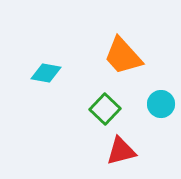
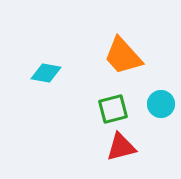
green square: moved 8 px right; rotated 32 degrees clockwise
red triangle: moved 4 px up
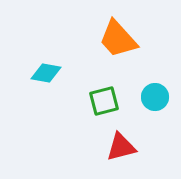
orange trapezoid: moved 5 px left, 17 px up
cyan circle: moved 6 px left, 7 px up
green square: moved 9 px left, 8 px up
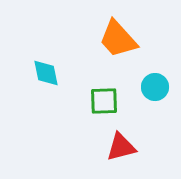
cyan diamond: rotated 68 degrees clockwise
cyan circle: moved 10 px up
green square: rotated 12 degrees clockwise
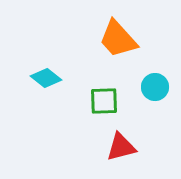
cyan diamond: moved 5 px down; rotated 40 degrees counterclockwise
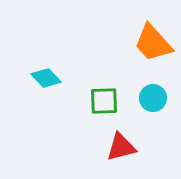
orange trapezoid: moved 35 px right, 4 px down
cyan diamond: rotated 8 degrees clockwise
cyan circle: moved 2 px left, 11 px down
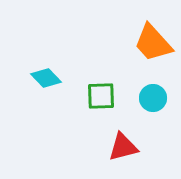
green square: moved 3 px left, 5 px up
red triangle: moved 2 px right
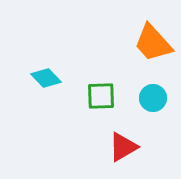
red triangle: rotated 16 degrees counterclockwise
